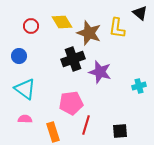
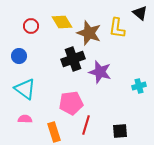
orange rectangle: moved 1 px right
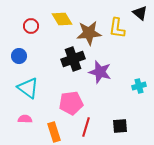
yellow diamond: moved 3 px up
brown star: rotated 25 degrees counterclockwise
cyan triangle: moved 3 px right, 1 px up
red line: moved 2 px down
black square: moved 5 px up
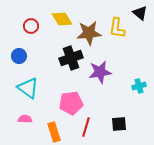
black cross: moved 2 px left, 1 px up
purple star: rotated 25 degrees counterclockwise
black square: moved 1 px left, 2 px up
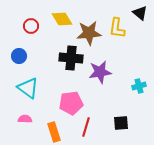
black cross: rotated 25 degrees clockwise
black square: moved 2 px right, 1 px up
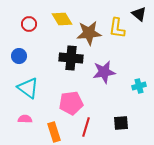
black triangle: moved 1 px left, 1 px down
red circle: moved 2 px left, 2 px up
purple star: moved 4 px right
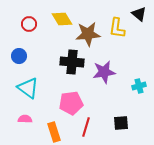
brown star: moved 1 px left, 1 px down
black cross: moved 1 px right, 4 px down
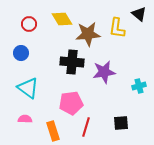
blue circle: moved 2 px right, 3 px up
orange rectangle: moved 1 px left, 1 px up
